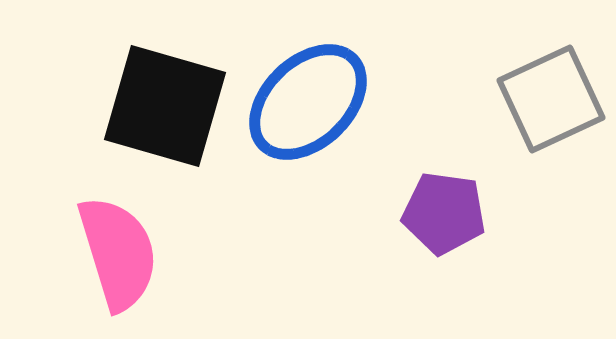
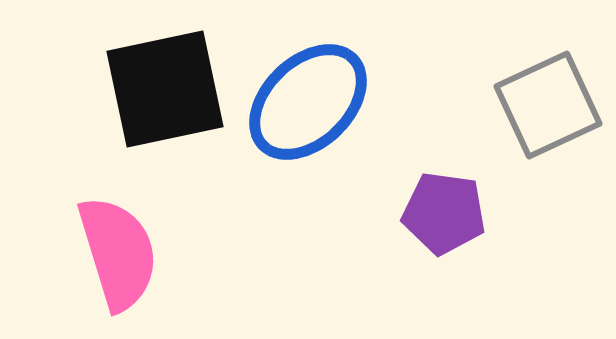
gray square: moved 3 px left, 6 px down
black square: moved 17 px up; rotated 28 degrees counterclockwise
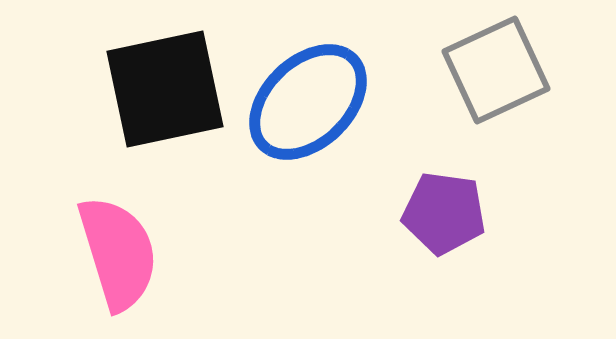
gray square: moved 52 px left, 35 px up
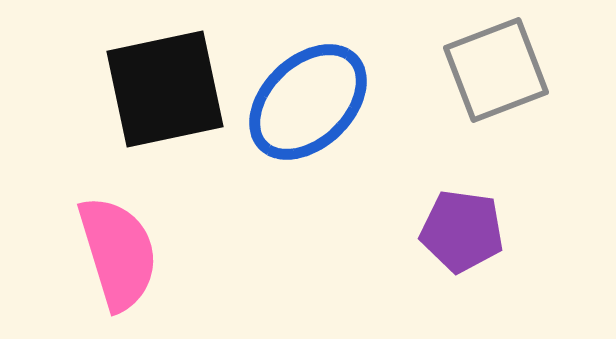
gray square: rotated 4 degrees clockwise
purple pentagon: moved 18 px right, 18 px down
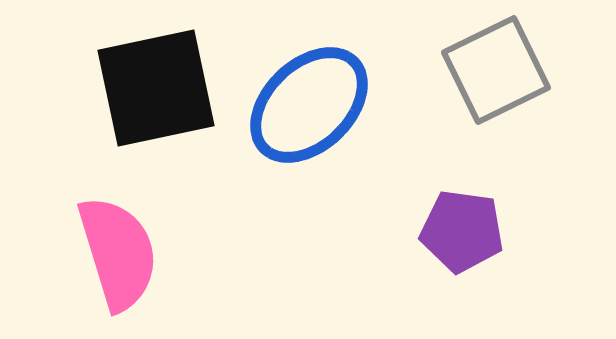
gray square: rotated 5 degrees counterclockwise
black square: moved 9 px left, 1 px up
blue ellipse: moved 1 px right, 3 px down
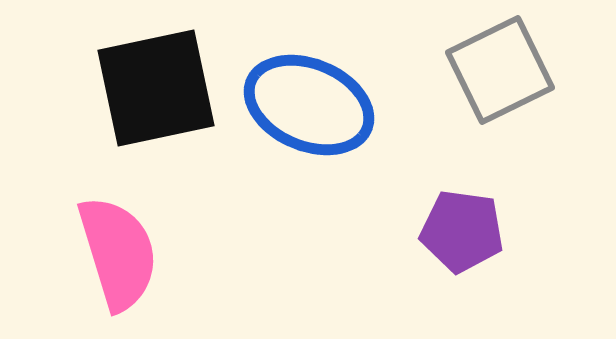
gray square: moved 4 px right
blue ellipse: rotated 67 degrees clockwise
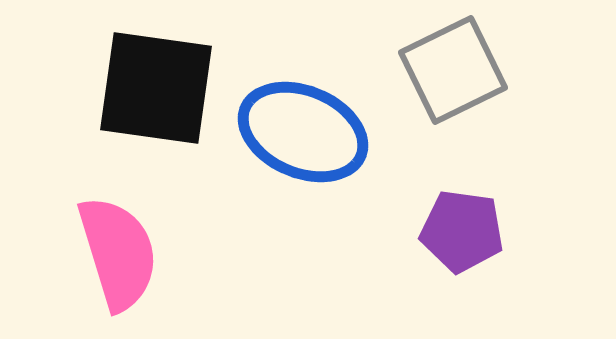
gray square: moved 47 px left
black square: rotated 20 degrees clockwise
blue ellipse: moved 6 px left, 27 px down
